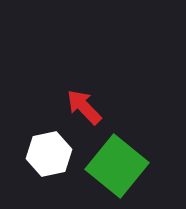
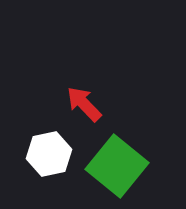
red arrow: moved 3 px up
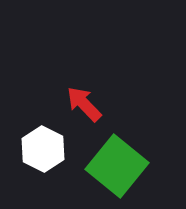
white hexagon: moved 6 px left, 5 px up; rotated 21 degrees counterclockwise
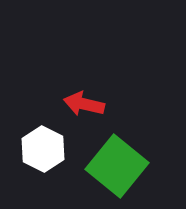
red arrow: rotated 33 degrees counterclockwise
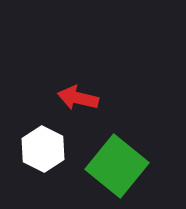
red arrow: moved 6 px left, 6 px up
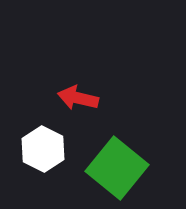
green square: moved 2 px down
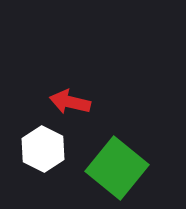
red arrow: moved 8 px left, 4 px down
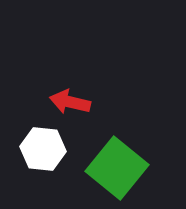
white hexagon: rotated 21 degrees counterclockwise
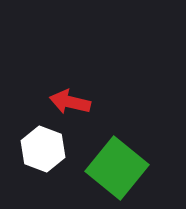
white hexagon: rotated 15 degrees clockwise
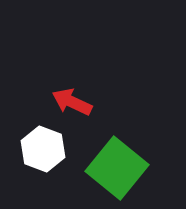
red arrow: moved 2 px right; rotated 12 degrees clockwise
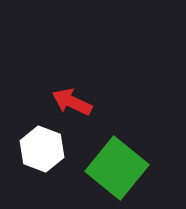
white hexagon: moved 1 px left
